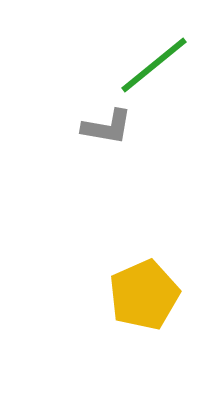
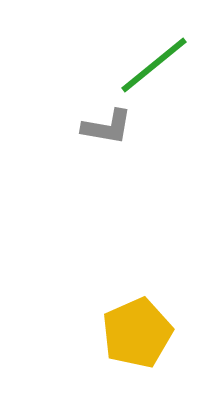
yellow pentagon: moved 7 px left, 38 px down
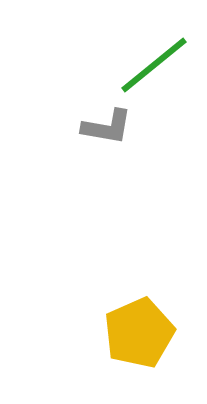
yellow pentagon: moved 2 px right
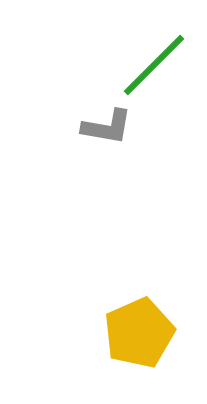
green line: rotated 6 degrees counterclockwise
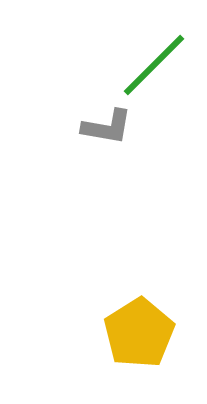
yellow pentagon: rotated 8 degrees counterclockwise
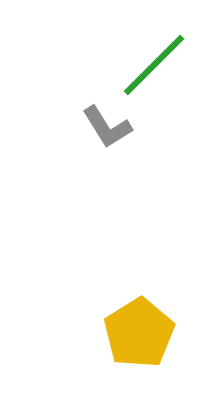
gray L-shape: rotated 48 degrees clockwise
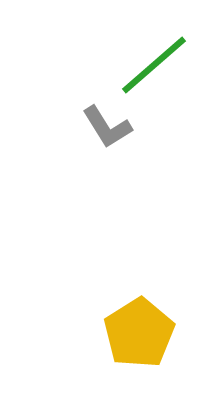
green line: rotated 4 degrees clockwise
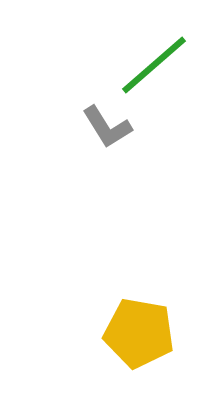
yellow pentagon: rotated 30 degrees counterclockwise
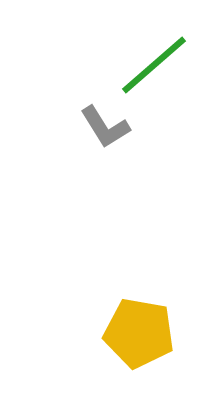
gray L-shape: moved 2 px left
